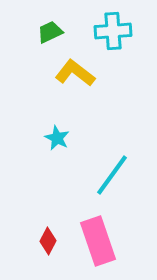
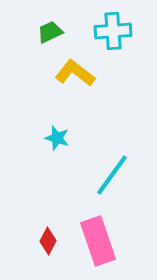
cyan star: rotated 10 degrees counterclockwise
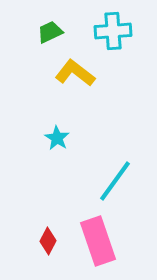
cyan star: rotated 15 degrees clockwise
cyan line: moved 3 px right, 6 px down
